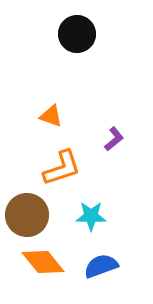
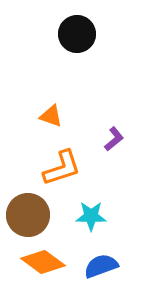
brown circle: moved 1 px right
orange diamond: rotated 15 degrees counterclockwise
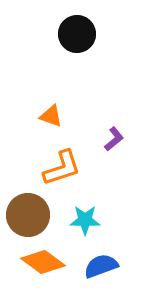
cyan star: moved 6 px left, 4 px down
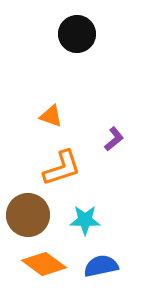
orange diamond: moved 1 px right, 2 px down
blue semicircle: rotated 8 degrees clockwise
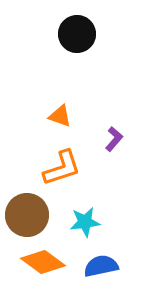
orange triangle: moved 9 px right
purple L-shape: rotated 10 degrees counterclockwise
brown circle: moved 1 px left
cyan star: moved 2 px down; rotated 8 degrees counterclockwise
orange diamond: moved 1 px left, 2 px up
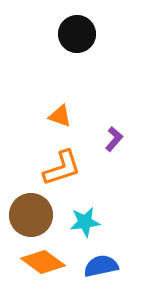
brown circle: moved 4 px right
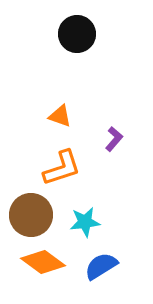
blue semicircle: rotated 20 degrees counterclockwise
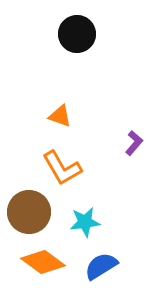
purple L-shape: moved 20 px right, 4 px down
orange L-shape: rotated 78 degrees clockwise
brown circle: moved 2 px left, 3 px up
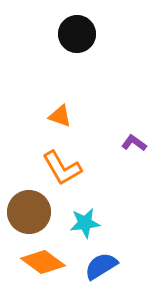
purple L-shape: rotated 95 degrees counterclockwise
cyan star: moved 1 px down
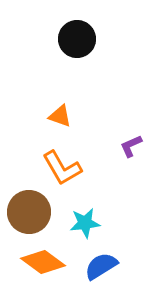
black circle: moved 5 px down
purple L-shape: moved 3 px left, 3 px down; rotated 60 degrees counterclockwise
